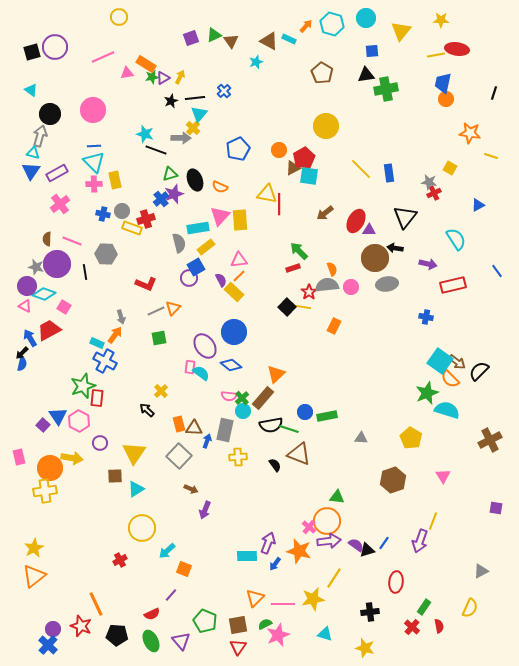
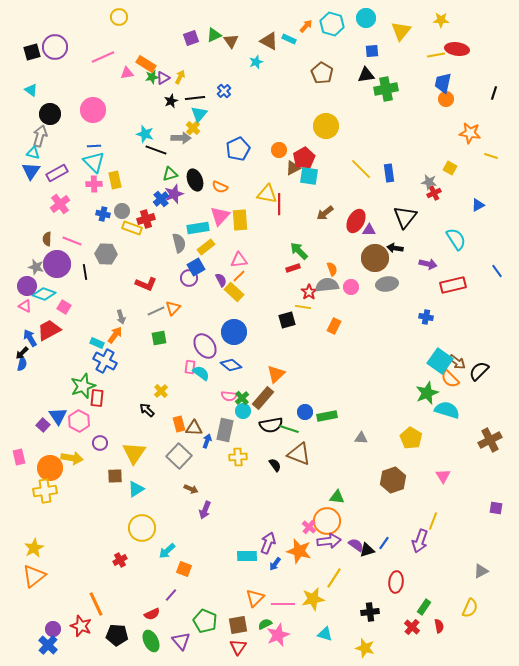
black square at (287, 307): moved 13 px down; rotated 30 degrees clockwise
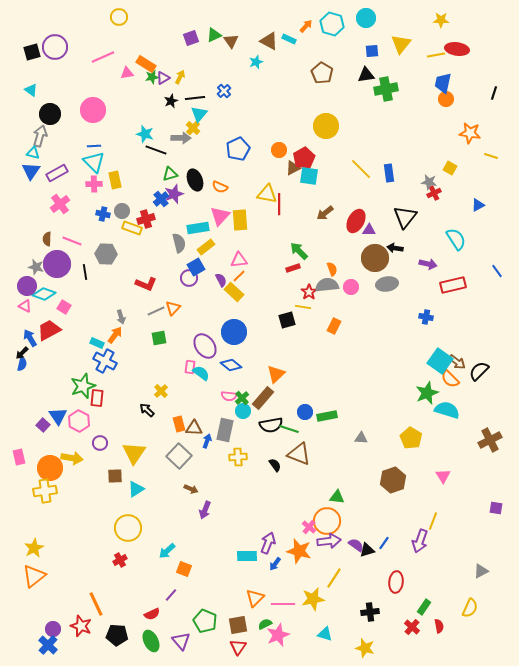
yellow triangle at (401, 31): moved 13 px down
yellow circle at (142, 528): moved 14 px left
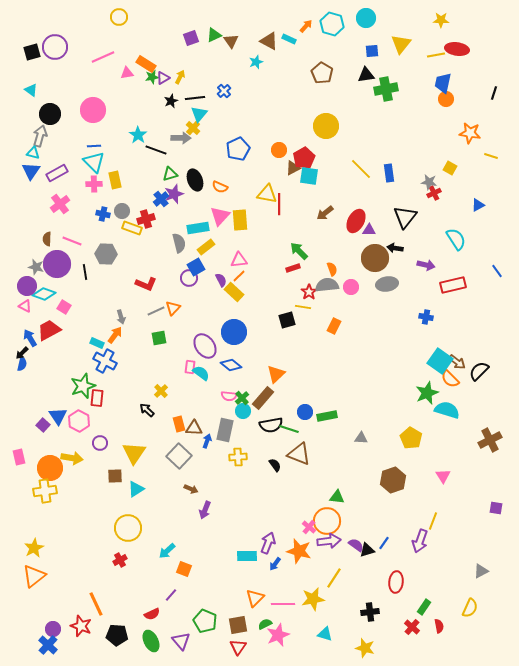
cyan star at (145, 134): moved 7 px left, 1 px down; rotated 18 degrees clockwise
purple arrow at (428, 264): moved 2 px left, 1 px down
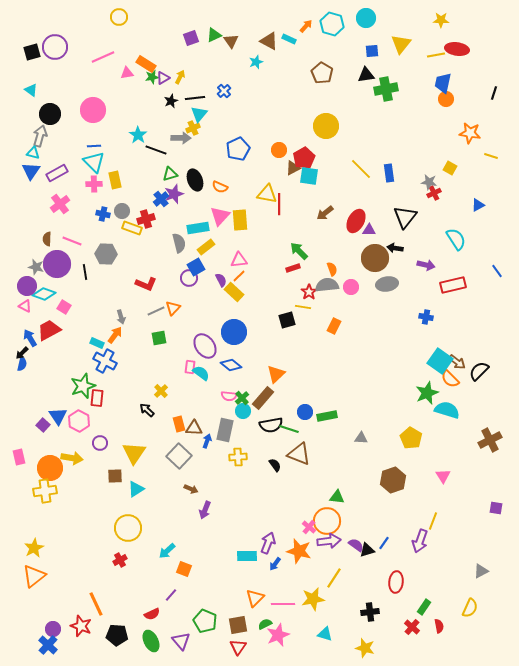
yellow cross at (193, 128): rotated 24 degrees clockwise
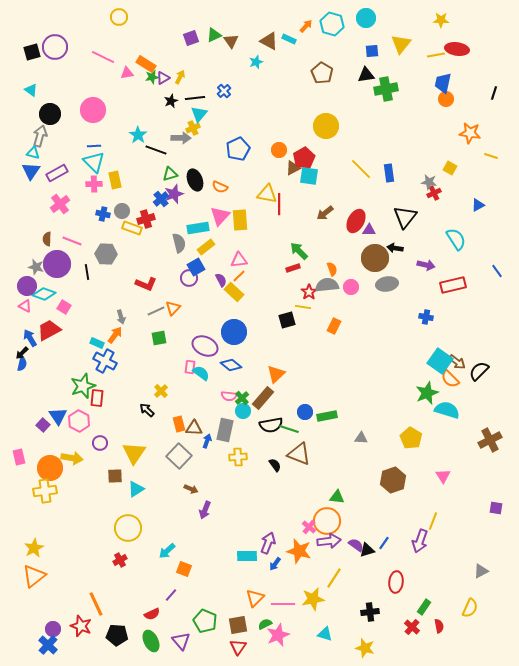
pink line at (103, 57): rotated 50 degrees clockwise
black line at (85, 272): moved 2 px right
purple ellipse at (205, 346): rotated 30 degrees counterclockwise
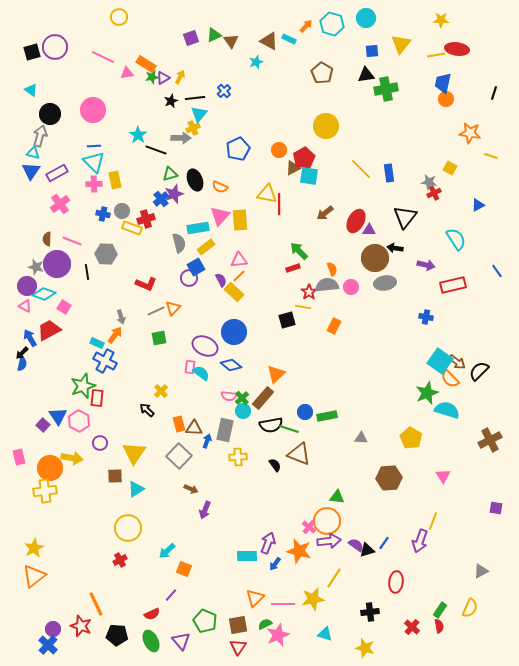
gray ellipse at (387, 284): moved 2 px left, 1 px up
brown hexagon at (393, 480): moved 4 px left, 2 px up; rotated 15 degrees clockwise
green rectangle at (424, 607): moved 16 px right, 3 px down
